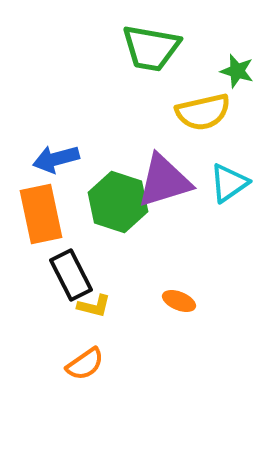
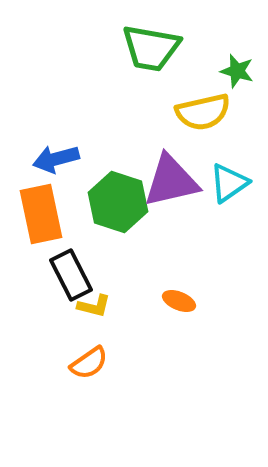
purple triangle: moved 7 px right; rotated 4 degrees clockwise
orange semicircle: moved 4 px right, 1 px up
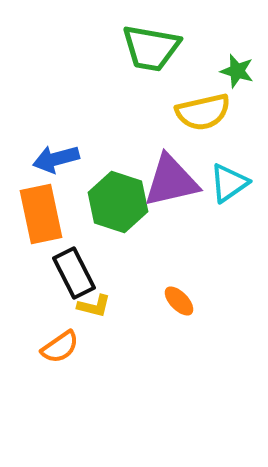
black rectangle: moved 3 px right, 2 px up
orange ellipse: rotated 24 degrees clockwise
orange semicircle: moved 29 px left, 16 px up
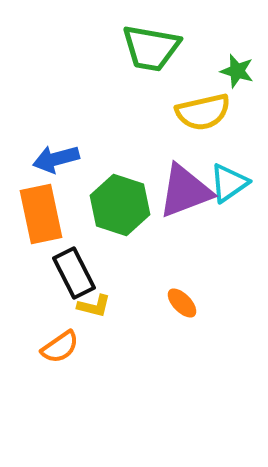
purple triangle: moved 14 px right, 10 px down; rotated 8 degrees counterclockwise
green hexagon: moved 2 px right, 3 px down
orange ellipse: moved 3 px right, 2 px down
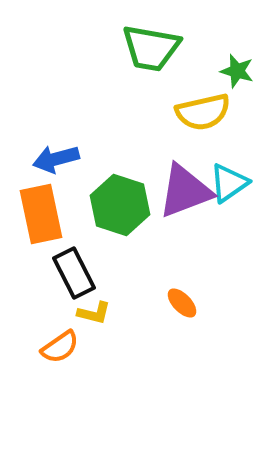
yellow L-shape: moved 7 px down
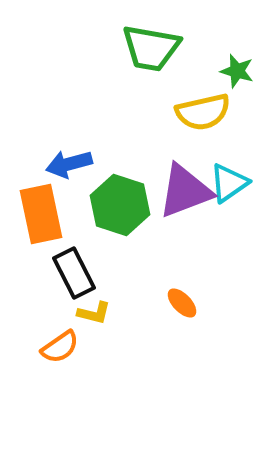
blue arrow: moved 13 px right, 5 px down
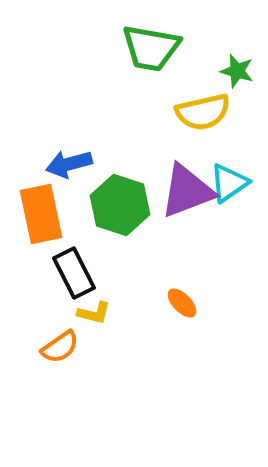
purple triangle: moved 2 px right
